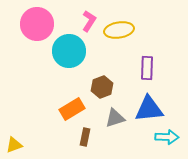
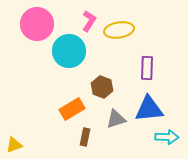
brown hexagon: rotated 20 degrees counterclockwise
gray triangle: moved 1 px right, 1 px down
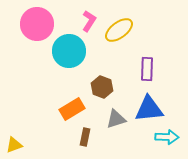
yellow ellipse: rotated 28 degrees counterclockwise
purple rectangle: moved 1 px down
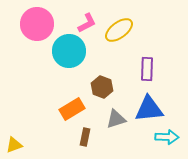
pink L-shape: moved 2 px left, 2 px down; rotated 30 degrees clockwise
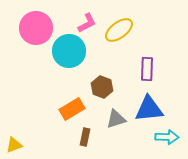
pink circle: moved 1 px left, 4 px down
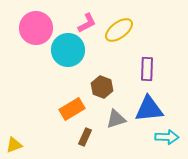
cyan circle: moved 1 px left, 1 px up
brown rectangle: rotated 12 degrees clockwise
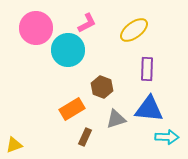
yellow ellipse: moved 15 px right
blue triangle: rotated 12 degrees clockwise
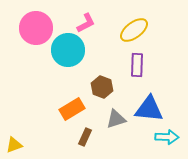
pink L-shape: moved 1 px left
purple rectangle: moved 10 px left, 4 px up
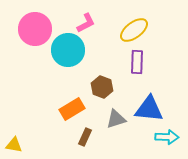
pink circle: moved 1 px left, 1 px down
purple rectangle: moved 3 px up
yellow triangle: rotated 30 degrees clockwise
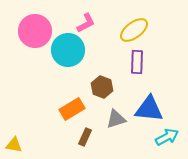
pink circle: moved 2 px down
cyan arrow: rotated 30 degrees counterclockwise
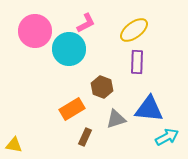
cyan circle: moved 1 px right, 1 px up
